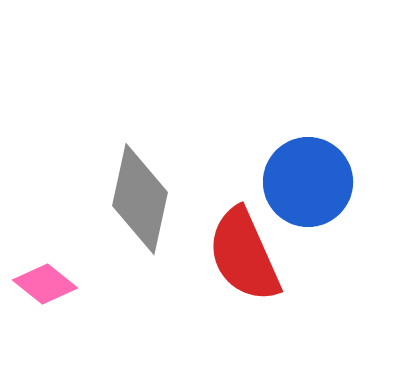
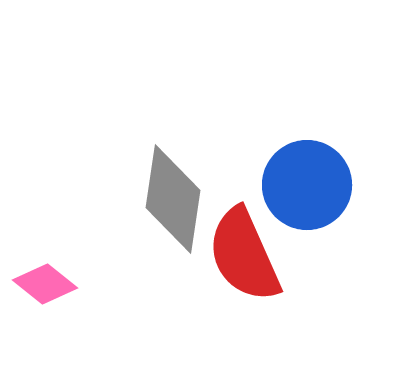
blue circle: moved 1 px left, 3 px down
gray diamond: moved 33 px right; rotated 4 degrees counterclockwise
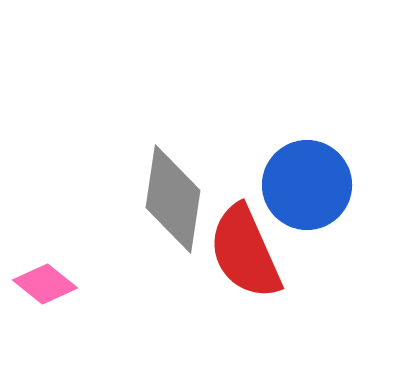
red semicircle: moved 1 px right, 3 px up
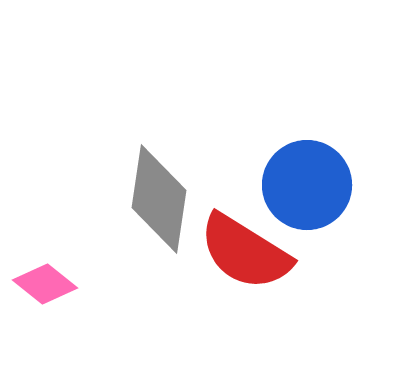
gray diamond: moved 14 px left
red semicircle: rotated 34 degrees counterclockwise
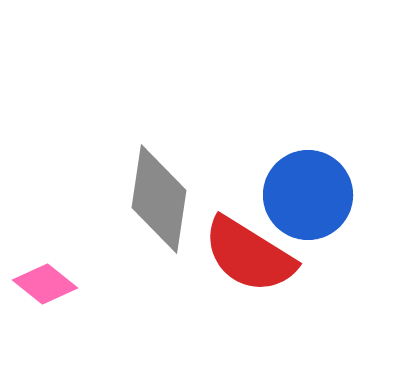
blue circle: moved 1 px right, 10 px down
red semicircle: moved 4 px right, 3 px down
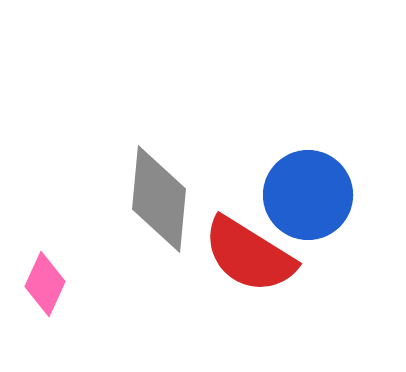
gray diamond: rotated 3 degrees counterclockwise
pink diamond: rotated 76 degrees clockwise
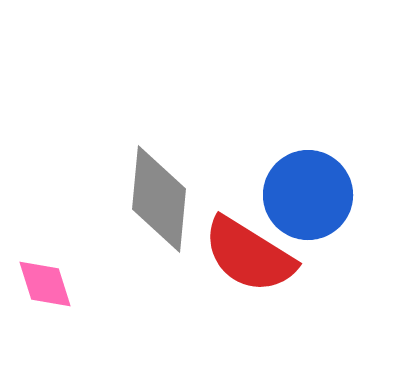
pink diamond: rotated 42 degrees counterclockwise
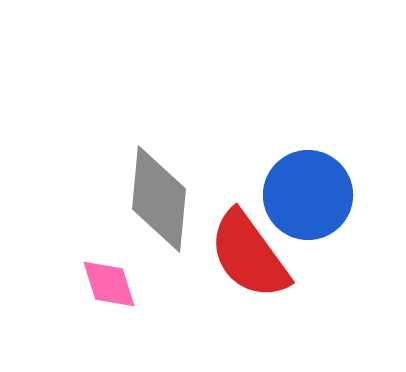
red semicircle: rotated 22 degrees clockwise
pink diamond: moved 64 px right
